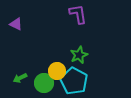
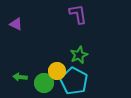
green arrow: moved 1 px up; rotated 32 degrees clockwise
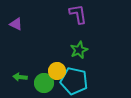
green star: moved 5 px up
cyan pentagon: rotated 16 degrees counterclockwise
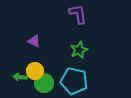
purple triangle: moved 18 px right, 17 px down
yellow circle: moved 22 px left
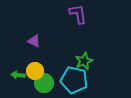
green star: moved 5 px right, 11 px down
green arrow: moved 2 px left, 2 px up
cyan pentagon: moved 1 px up
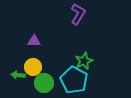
purple L-shape: rotated 40 degrees clockwise
purple triangle: rotated 24 degrees counterclockwise
yellow circle: moved 2 px left, 4 px up
cyan pentagon: rotated 16 degrees clockwise
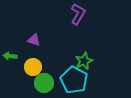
purple triangle: moved 1 px up; rotated 16 degrees clockwise
green arrow: moved 8 px left, 19 px up
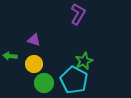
yellow circle: moved 1 px right, 3 px up
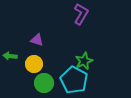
purple L-shape: moved 3 px right
purple triangle: moved 3 px right
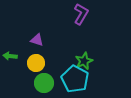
yellow circle: moved 2 px right, 1 px up
cyan pentagon: moved 1 px right, 1 px up
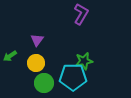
purple triangle: rotated 48 degrees clockwise
green arrow: rotated 40 degrees counterclockwise
green star: rotated 12 degrees clockwise
cyan pentagon: moved 2 px left, 2 px up; rotated 28 degrees counterclockwise
